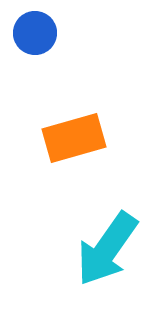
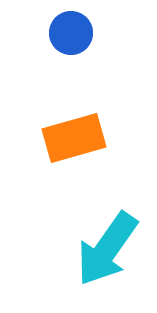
blue circle: moved 36 px right
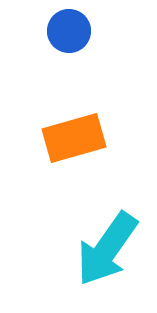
blue circle: moved 2 px left, 2 px up
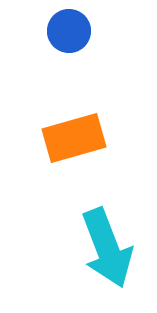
cyan arrow: moved 1 px up; rotated 56 degrees counterclockwise
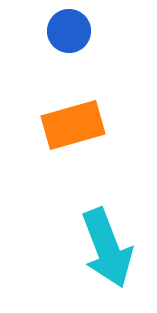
orange rectangle: moved 1 px left, 13 px up
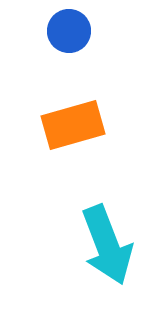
cyan arrow: moved 3 px up
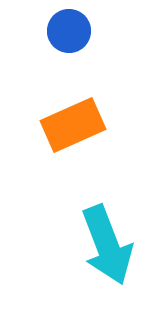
orange rectangle: rotated 8 degrees counterclockwise
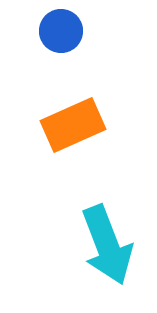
blue circle: moved 8 px left
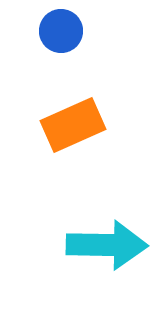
cyan arrow: rotated 68 degrees counterclockwise
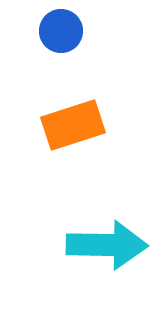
orange rectangle: rotated 6 degrees clockwise
